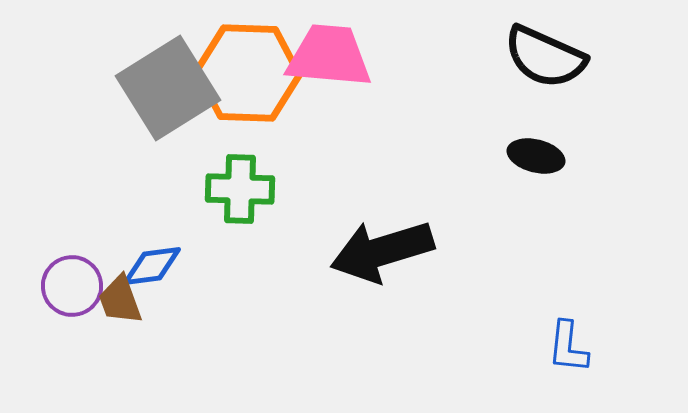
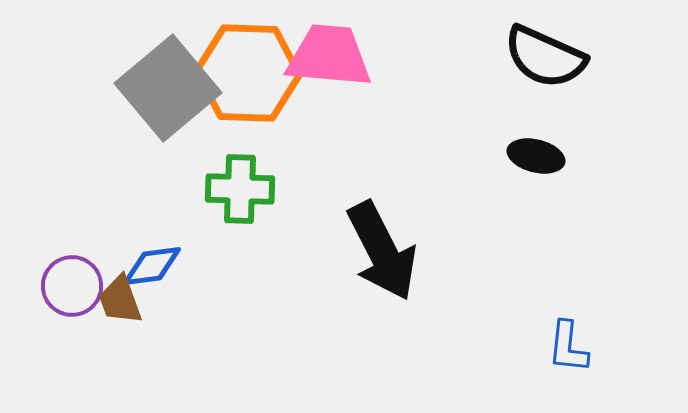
gray square: rotated 8 degrees counterclockwise
black arrow: rotated 100 degrees counterclockwise
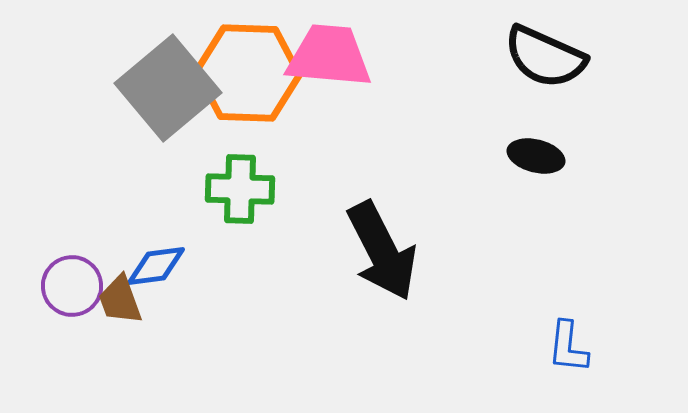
blue diamond: moved 4 px right
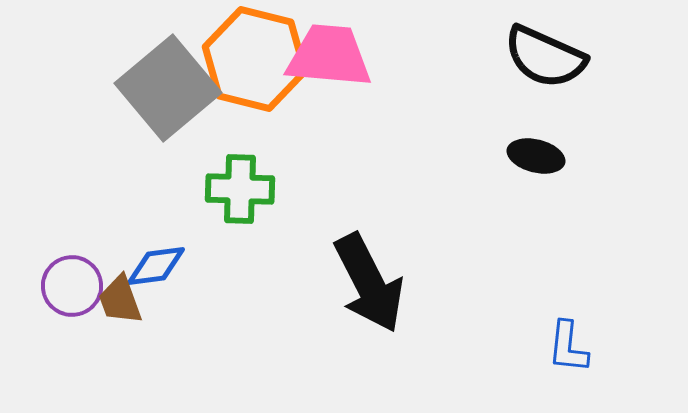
orange hexagon: moved 7 px right, 14 px up; rotated 12 degrees clockwise
black arrow: moved 13 px left, 32 px down
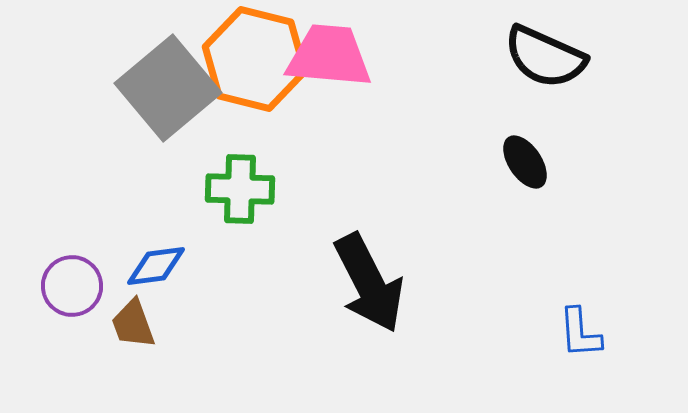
black ellipse: moved 11 px left, 6 px down; rotated 42 degrees clockwise
brown trapezoid: moved 13 px right, 24 px down
blue L-shape: moved 12 px right, 14 px up; rotated 10 degrees counterclockwise
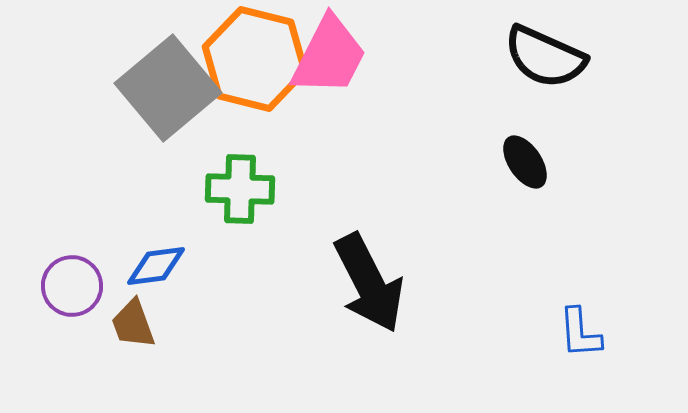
pink trapezoid: rotated 112 degrees clockwise
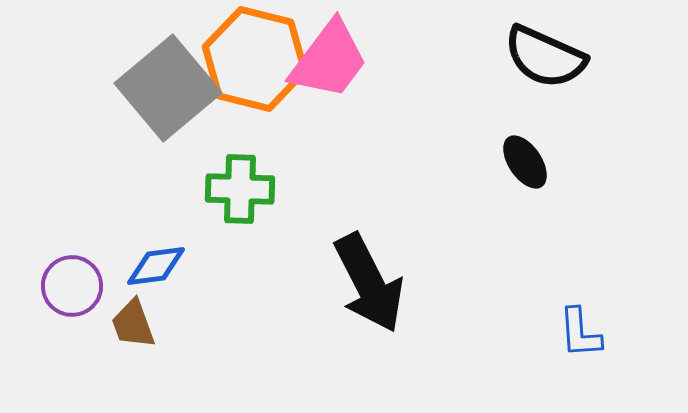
pink trapezoid: moved 4 px down; rotated 10 degrees clockwise
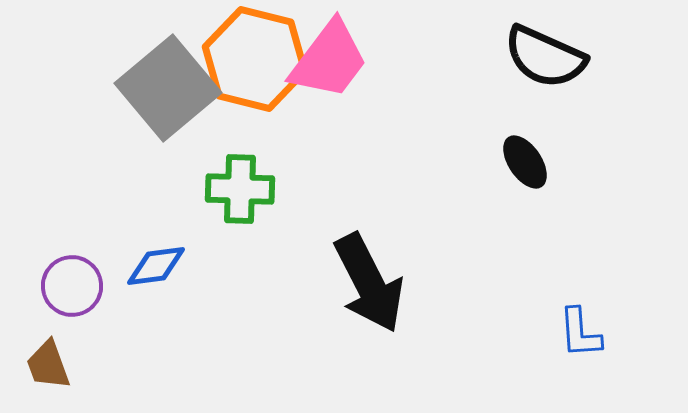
brown trapezoid: moved 85 px left, 41 px down
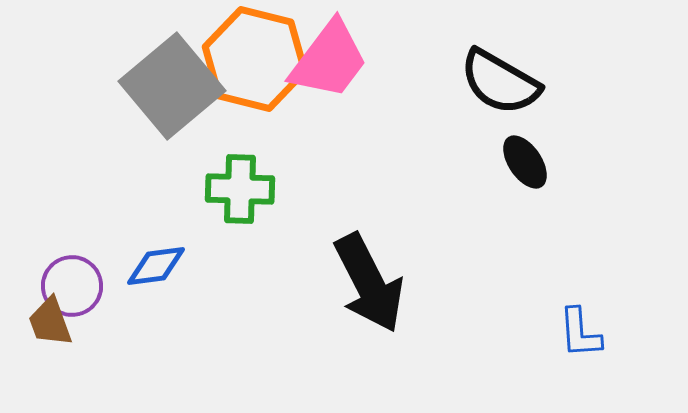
black semicircle: moved 45 px left, 25 px down; rotated 6 degrees clockwise
gray square: moved 4 px right, 2 px up
brown trapezoid: moved 2 px right, 43 px up
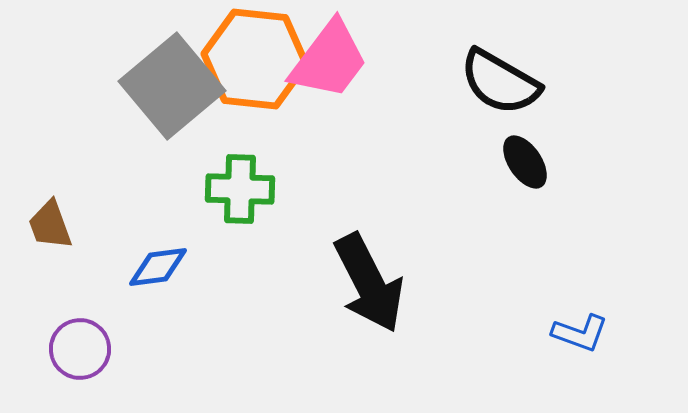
orange hexagon: rotated 8 degrees counterclockwise
blue diamond: moved 2 px right, 1 px down
purple circle: moved 8 px right, 63 px down
brown trapezoid: moved 97 px up
blue L-shape: rotated 66 degrees counterclockwise
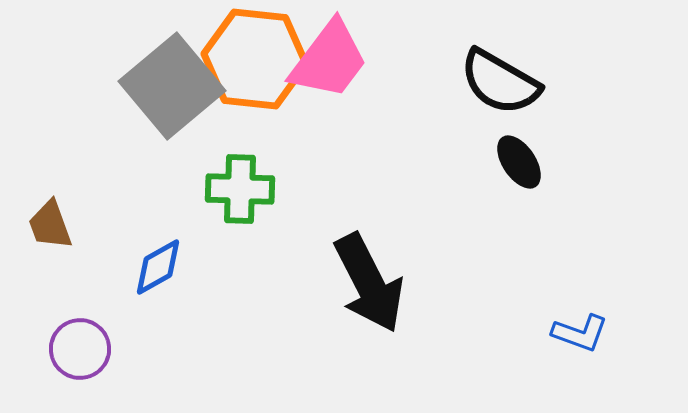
black ellipse: moved 6 px left
blue diamond: rotated 22 degrees counterclockwise
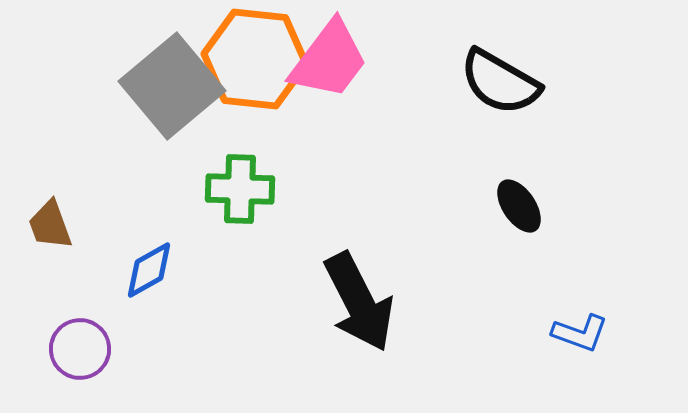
black ellipse: moved 44 px down
blue diamond: moved 9 px left, 3 px down
black arrow: moved 10 px left, 19 px down
